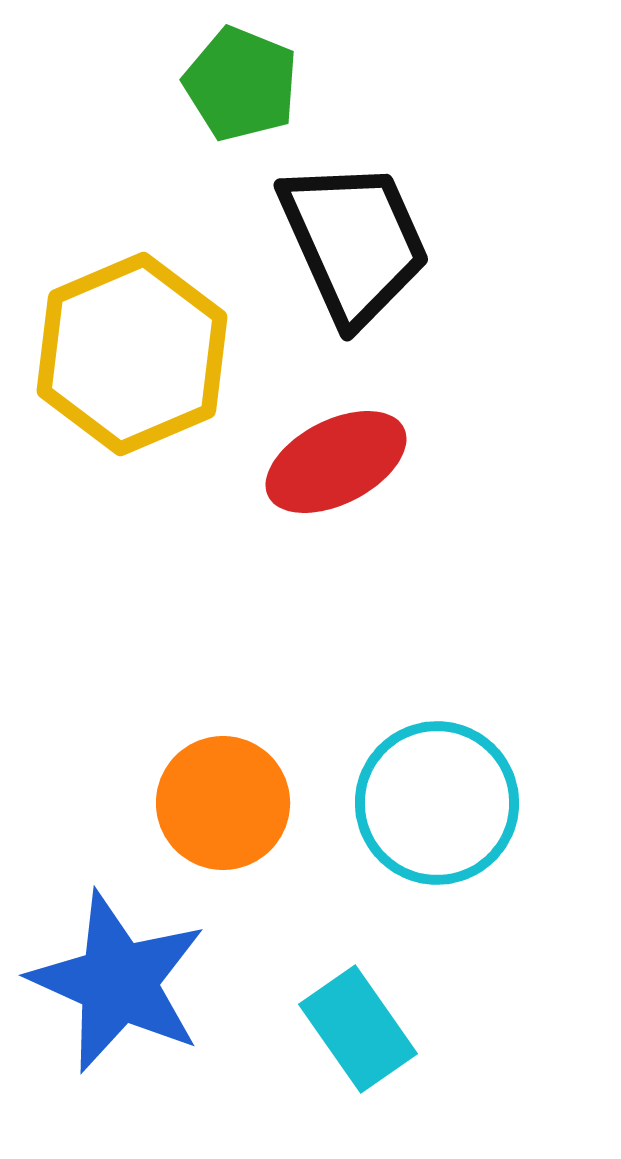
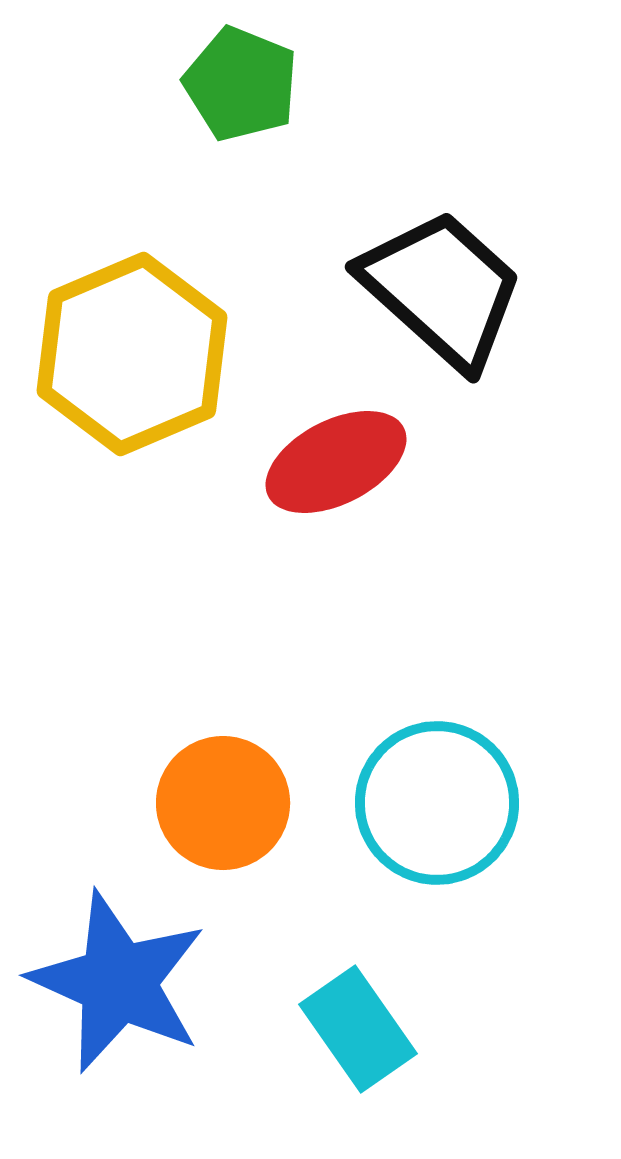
black trapezoid: moved 88 px right, 47 px down; rotated 24 degrees counterclockwise
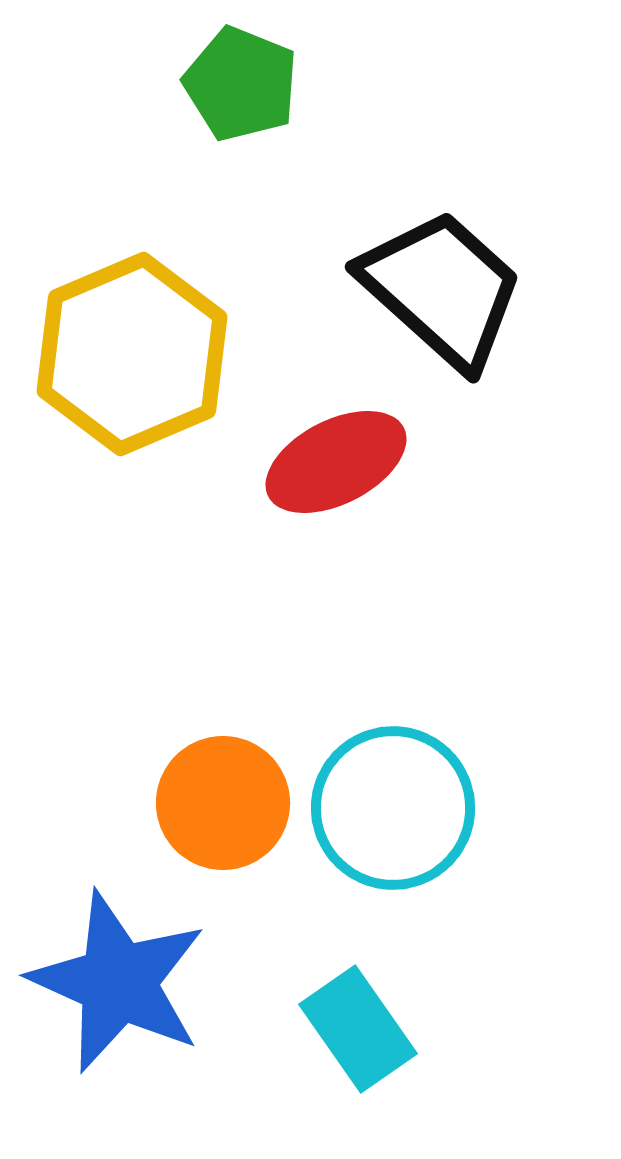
cyan circle: moved 44 px left, 5 px down
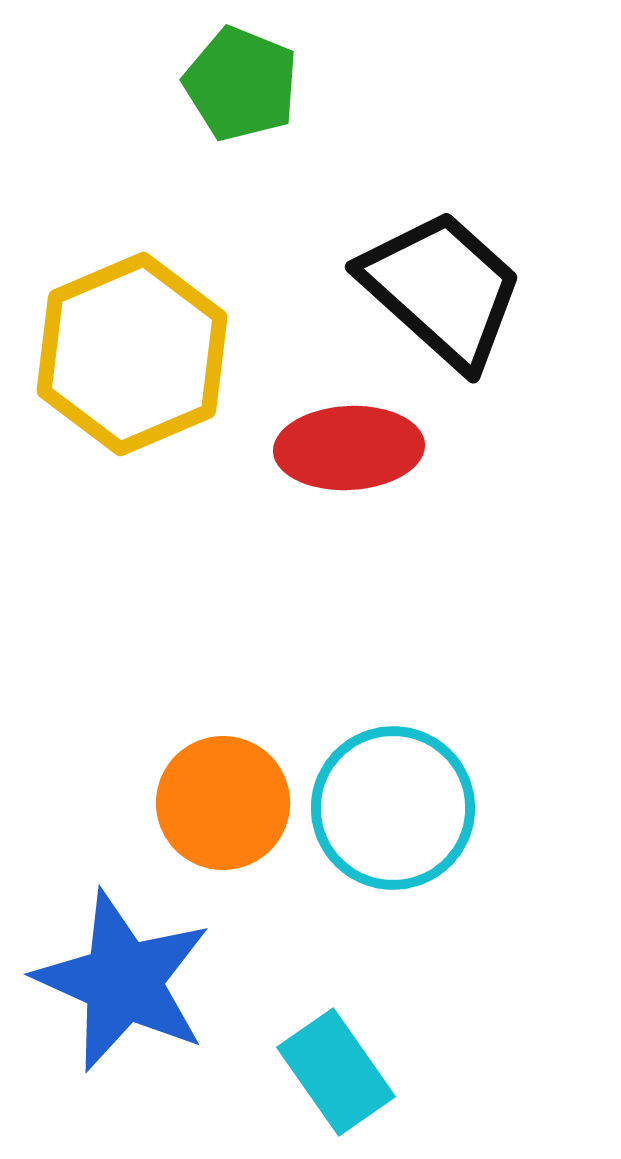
red ellipse: moved 13 px right, 14 px up; rotated 24 degrees clockwise
blue star: moved 5 px right, 1 px up
cyan rectangle: moved 22 px left, 43 px down
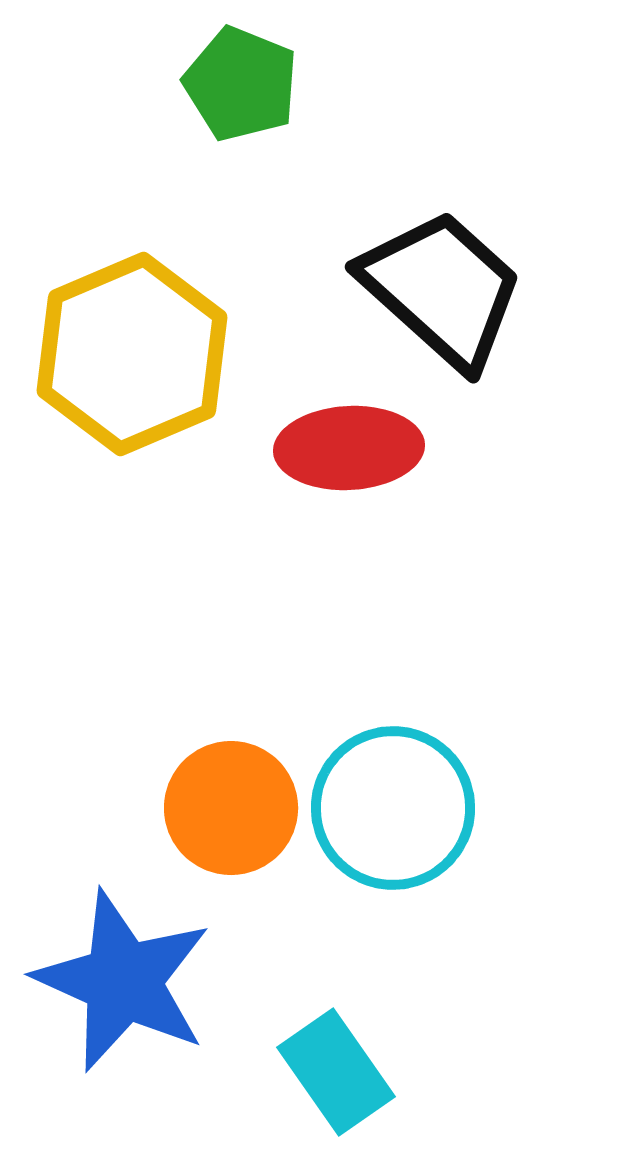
orange circle: moved 8 px right, 5 px down
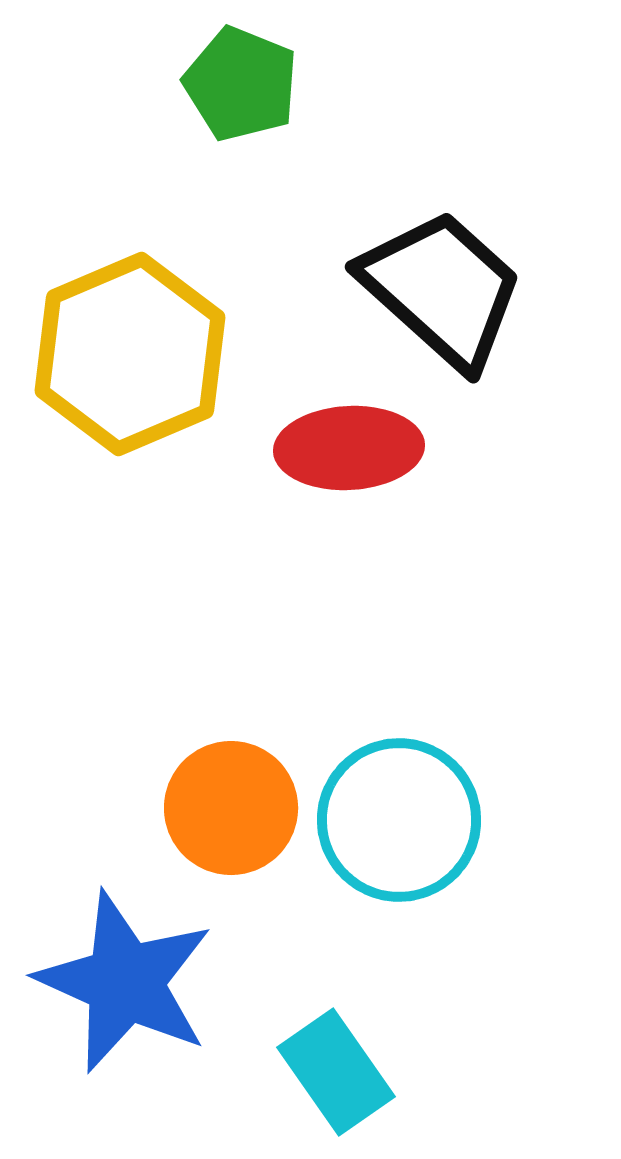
yellow hexagon: moved 2 px left
cyan circle: moved 6 px right, 12 px down
blue star: moved 2 px right, 1 px down
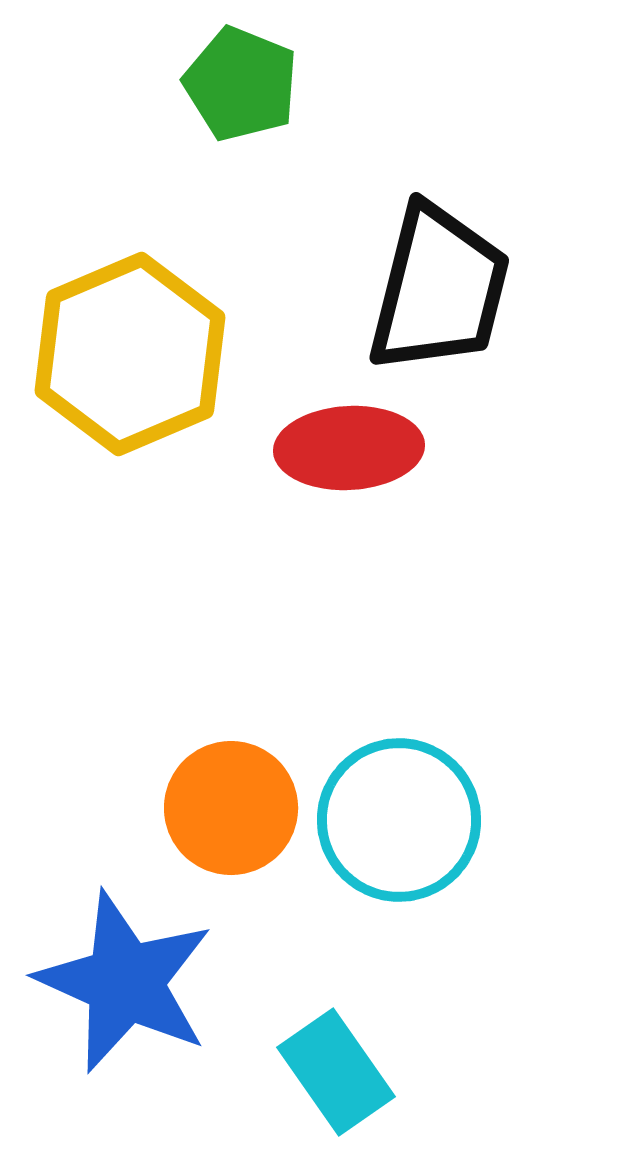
black trapezoid: moved 3 px left; rotated 62 degrees clockwise
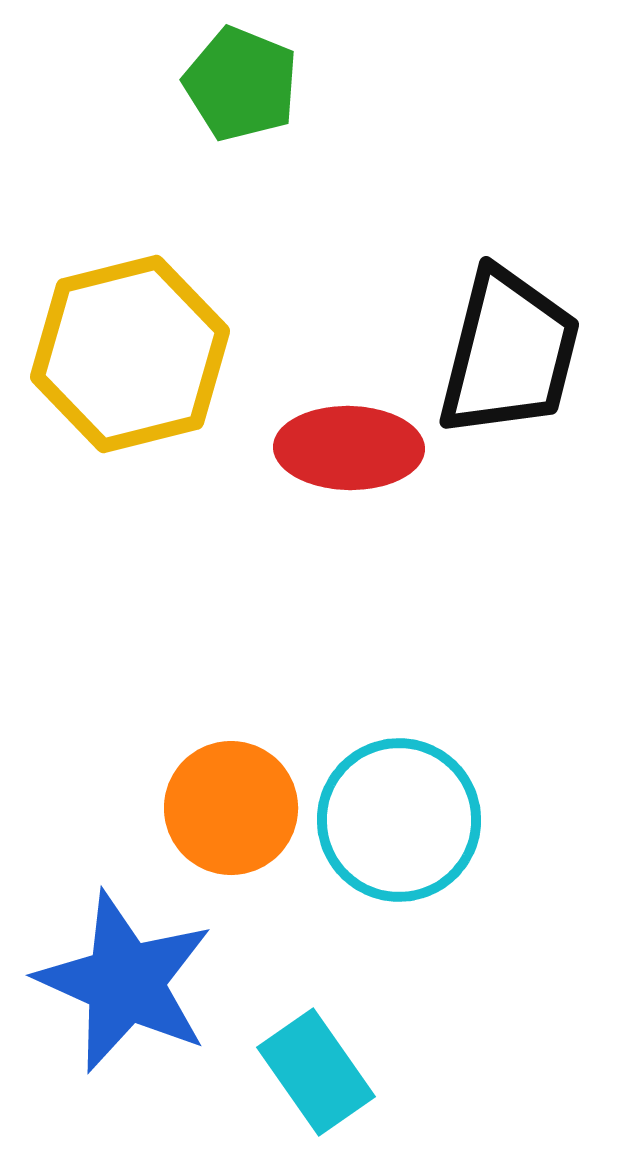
black trapezoid: moved 70 px right, 64 px down
yellow hexagon: rotated 9 degrees clockwise
red ellipse: rotated 4 degrees clockwise
cyan rectangle: moved 20 px left
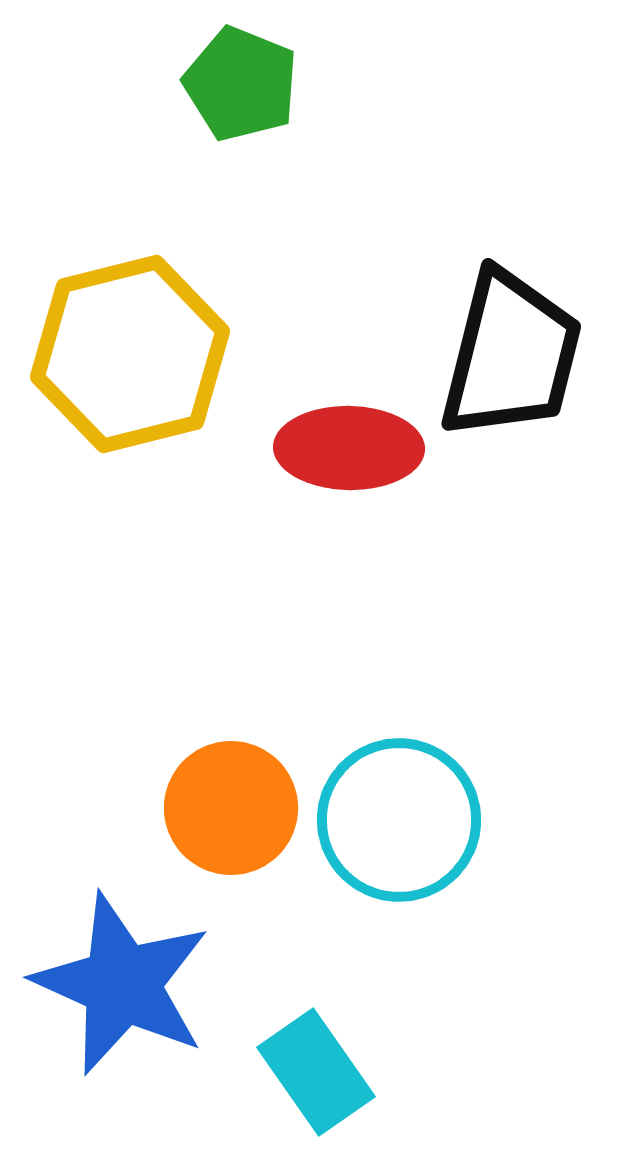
black trapezoid: moved 2 px right, 2 px down
blue star: moved 3 px left, 2 px down
